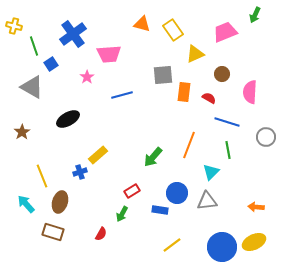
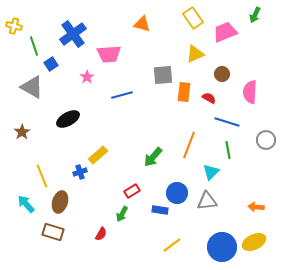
yellow rectangle at (173, 30): moved 20 px right, 12 px up
gray circle at (266, 137): moved 3 px down
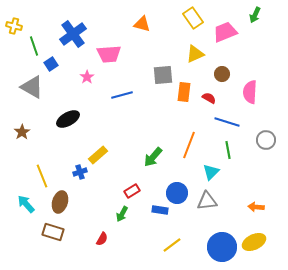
red semicircle at (101, 234): moved 1 px right, 5 px down
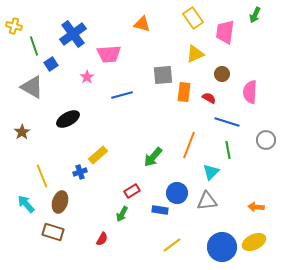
pink trapezoid at (225, 32): rotated 60 degrees counterclockwise
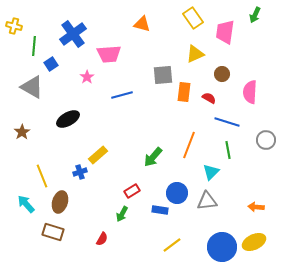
green line at (34, 46): rotated 24 degrees clockwise
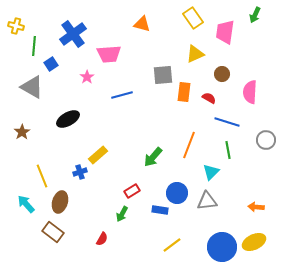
yellow cross at (14, 26): moved 2 px right
brown rectangle at (53, 232): rotated 20 degrees clockwise
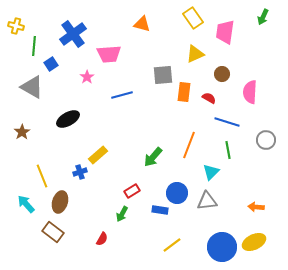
green arrow at (255, 15): moved 8 px right, 2 px down
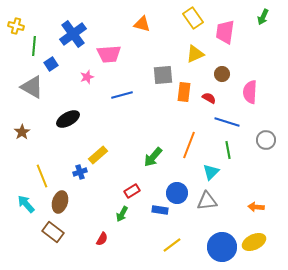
pink star at (87, 77): rotated 16 degrees clockwise
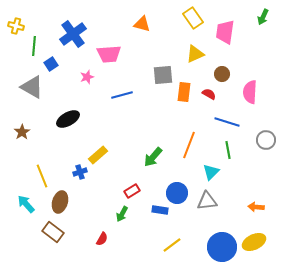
red semicircle at (209, 98): moved 4 px up
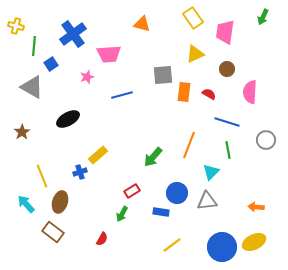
brown circle at (222, 74): moved 5 px right, 5 px up
blue rectangle at (160, 210): moved 1 px right, 2 px down
